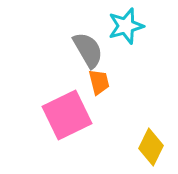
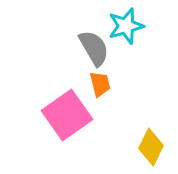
gray semicircle: moved 6 px right, 2 px up
orange trapezoid: moved 1 px right, 2 px down
pink square: rotated 9 degrees counterclockwise
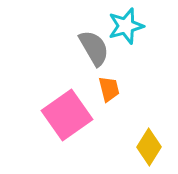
orange trapezoid: moved 9 px right, 5 px down
yellow diamond: moved 2 px left; rotated 6 degrees clockwise
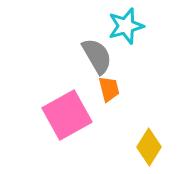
gray semicircle: moved 3 px right, 8 px down
pink square: rotated 6 degrees clockwise
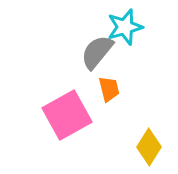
cyan star: moved 1 px left, 1 px down
gray semicircle: moved 4 px up; rotated 111 degrees counterclockwise
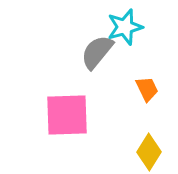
orange trapezoid: moved 38 px right; rotated 12 degrees counterclockwise
pink square: rotated 27 degrees clockwise
yellow diamond: moved 5 px down
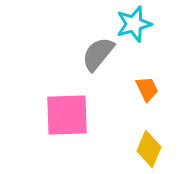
cyan star: moved 9 px right, 3 px up
gray semicircle: moved 1 px right, 2 px down
yellow diamond: moved 3 px up; rotated 9 degrees counterclockwise
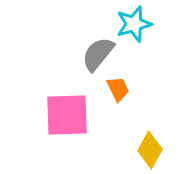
orange trapezoid: moved 29 px left
yellow diamond: moved 1 px right, 1 px down; rotated 6 degrees clockwise
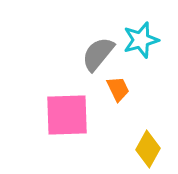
cyan star: moved 7 px right, 16 px down
yellow diamond: moved 2 px left, 1 px up
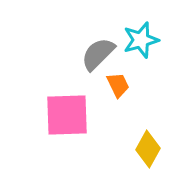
gray semicircle: rotated 6 degrees clockwise
orange trapezoid: moved 4 px up
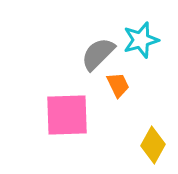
yellow diamond: moved 5 px right, 4 px up
